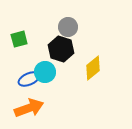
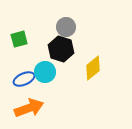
gray circle: moved 2 px left
blue ellipse: moved 5 px left
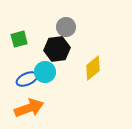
black hexagon: moved 4 px left; rotated 25 degrees counterclockwise
blue ellipse: moved 3 px right
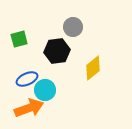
gray circle: moved 7 px right
black hexagon: moved 2 px down
cyan circle: moved 18 px down
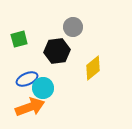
cyan circle: moved 2 px left, 2 px up
orange arrow: moved 1 px right, 1 px up
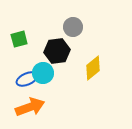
cyan circle: moved 15 px up
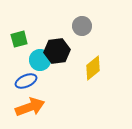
gray circle: moved 9 px right, 1 px up
cyan circle: moved 3 px left, 13 px up
blue ellipse: moved 1 px left, 2 px down
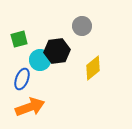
blue ellipse: moved 4 px left, 2 px up; rotated 45 degrees counterclockwise
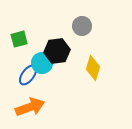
cyan circle: moved 2 px right, 3 px down
yellow diamond: rotated 35 degrees counterclockwise
blue ellipse: moved 6 px right, 4 px up; rotated 15 degrees clockwise
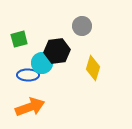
blue ellipse: rotated 55 degrees clockwise
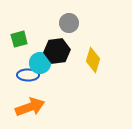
gray circle: moved 13 px left, 3 px up
cyan circle: moved 2 px left
yellow diamond: moved 8 px up
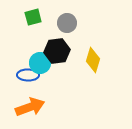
gray circle: moved 2 px left
green square: moved 14 px right, 22 px up
